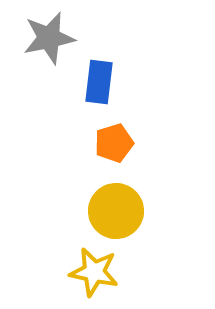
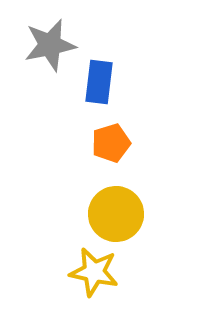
gray star: moved 1 px right, 7 px down
orange pentagon: moved 3 px left
yellow circle: moved 3 px down
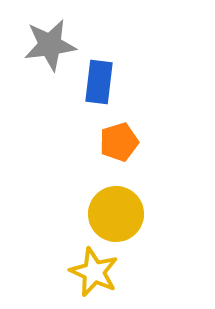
gray star: rotated 4 degrees clockwise
orange pentagon: moved 8 px right, 1 px up
yellow star: rotated 12 degrees clockwise
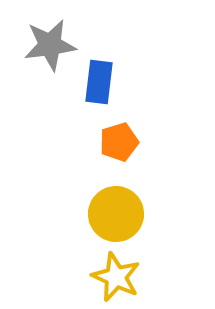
yellow star: moved 22 px right, 5 px down
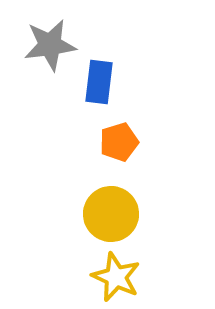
yellow circle: moved 5 px left
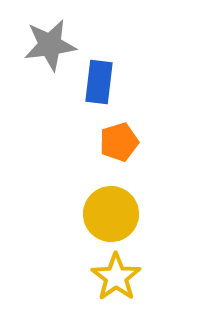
yellow star: rotated 12 degrees clockwise
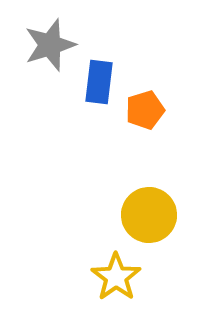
gray star: rotated 10 degrees counterclockwise
orange pentagon: moved 26 px right, 32 px up
yellow circle: moved 38 px right, 1 px down
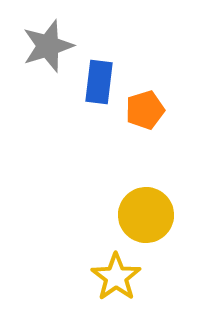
gray star: moved 2 px left, 1 px down
yellow circle: moved 3 px left
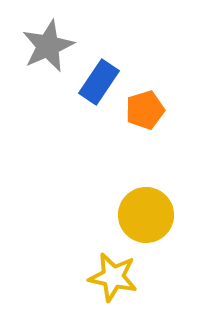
gray star: rotated 6 degrees counterclockwise
blue rectangle: rotated 27 degrees clockwise
yellow star: moved 3 px left; rotated 24 degrees counterclockwise
